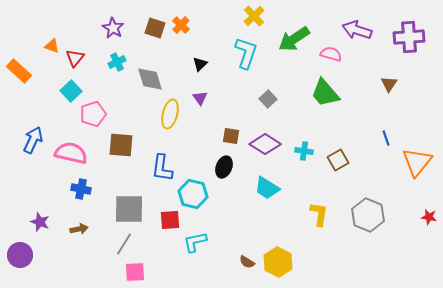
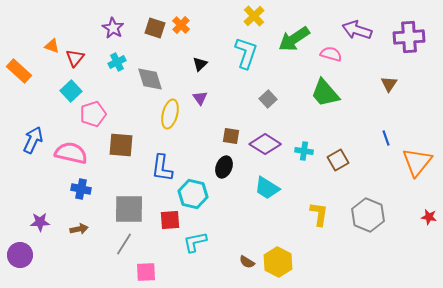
purple star at (40, 222): rotated 24 degrees counterclockwise
pink square at (135, 272): moved 11 px right
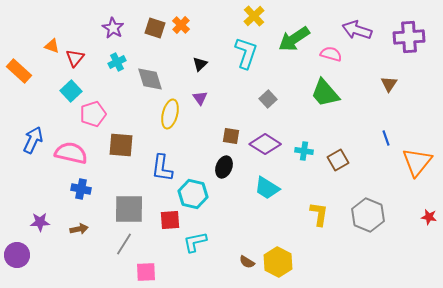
purple circle at (20, 255): moved 3 px left
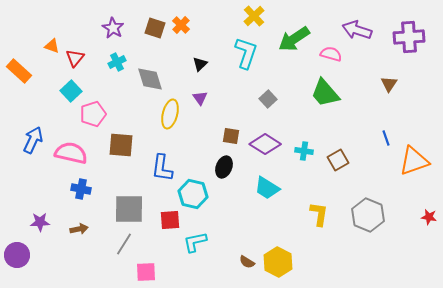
orange triangle at (417, 162): moved 3 px left, 1 px up; rotated 32 degrees clockwise
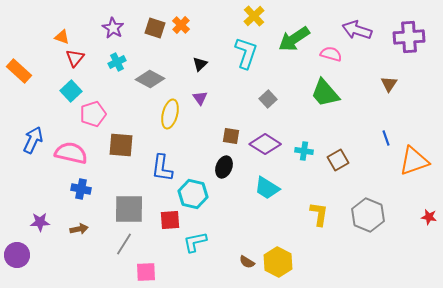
orange triangle at (52, 46): moved 10 px right, 9 px up
gray diamond at (150, 79): rotated 44 degrees counterclockwise
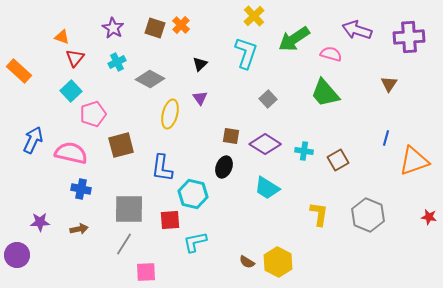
blue line at (386, 138): rotated 35 degrees clockwise
brown square at (121, 145): rotated 20 degrees counterclockwise
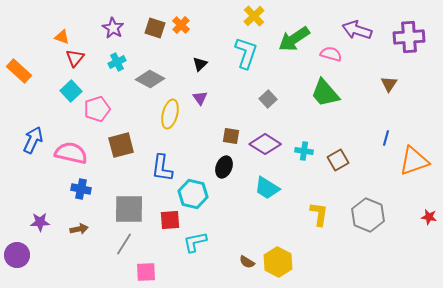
pink pentagon at (93, 114): moved 4 px right, 5 px up
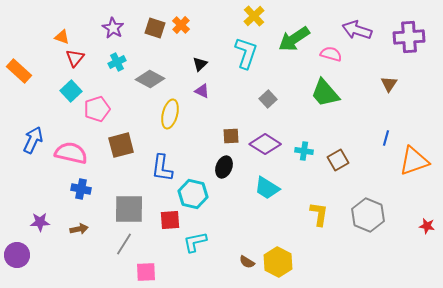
purple triangle at (200, 98): moved 2 px right, 7 px up; rotated 28 degrees counterclockwise
brown square at (231, 136): rotated 12 degrees counterclockwise
red star at (429, 217): moved 2 px left, 9 px down
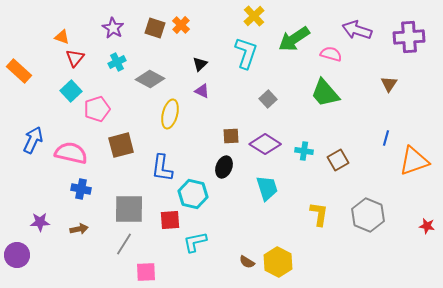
cyan trapezoid at (267, 188): rotated 140 degrees counterclockwise
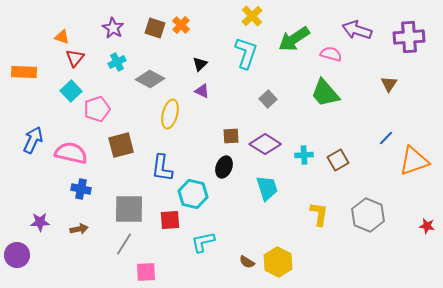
yellow cross at (254, 16): moved 2 px left
orange rectangle at (19, 71): moved 5 px right, 1 px down; rotated 40 degrees counterclockwise
blue line at (386, 138): rotated 28 degrees clockwise
cyan cross at (304, 151): moved 4 px down; rotated 12 degrees counterclockwise
cyan L-shape at (195, 242): moved 8 px right
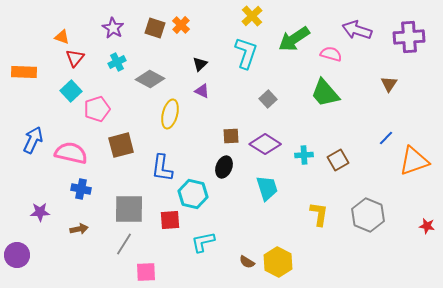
purple star at (40, 222): moved 10 px up
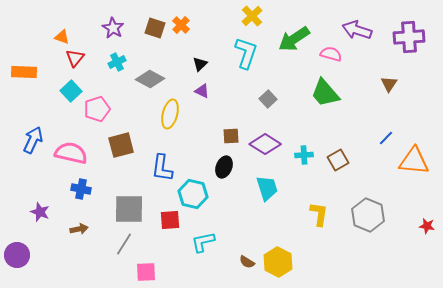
orange triangle at (414, 161): rotated 24 degrees clockwise
purple star at (40, 212): rotated 24 degrees clockwise
